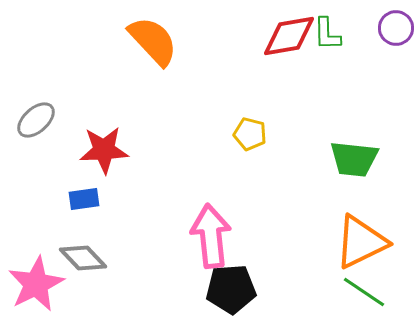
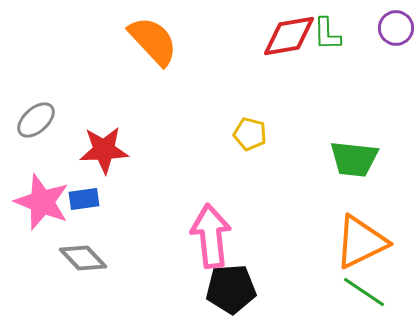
pink star: moved 6 px right, 82 px up; rotated 24 degrees counterclockwise
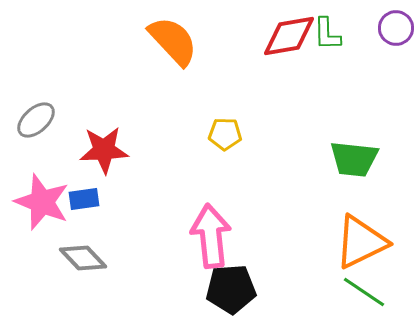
orange semicircle: moved 20 px right
yellow pentagon: moved 25 px left; rotated 12 degrees counterclockwise
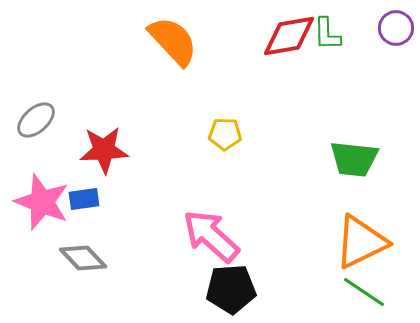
pink arrow: rotated 42 degrees counterclockwise
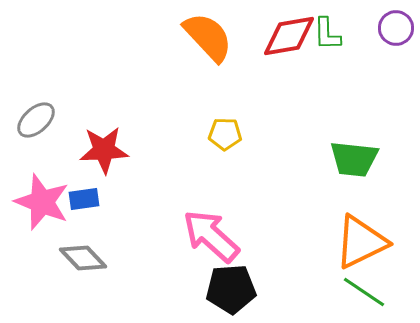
orange semicircle: moved 35 px right, 4 px up
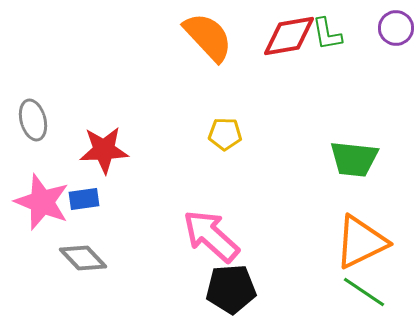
green L-shape: rotated 9 degrees counterclockwise
gray ellipse: moved 3 px left; rotated 63 degrees counterclockwise
